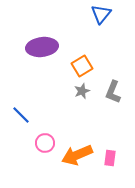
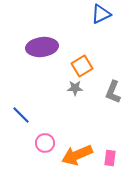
blue triangle: rotated 25 degrees clockwise
gray star: moved 7 px left, 3 px up; rotated 21 degrees clockwise
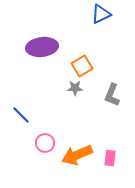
gray L-shape: moved 1 px left, 3 px down
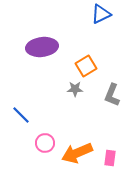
orange square: moved 4 px right
gray star: moved 1 px down
orange arrow: moved 2 px up
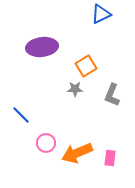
pink circle: moved 1 px right
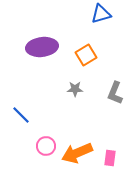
blue triangle: rotated 10 degrees clockwise
orange square: moved 11 px up
gray L-shape: moved 3 px right, 2 px up
pink circle: moved 3 px down
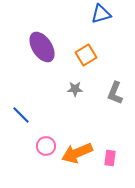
purple ellipse: rotated 64 degrees clockwise
